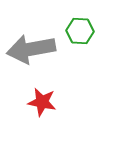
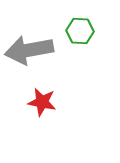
gray arrow: moved 2 px left, 1 px down
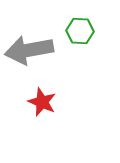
red star: rotated 12 degrees clockwise
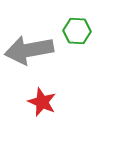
green hexagon: moved 3 px left
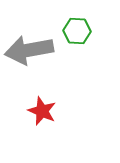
red star: moved 9 px down
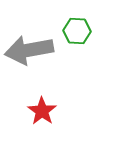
red star: rotated 12 degrees clockwise
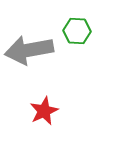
red star: moved 2 px right; rotated 12 degrees clockwise
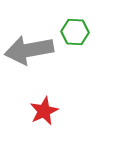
green hexagon: moved 2 px left, 1 px down
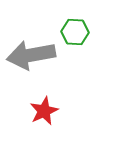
gray arrow: moved 2 px right, 5 px down
